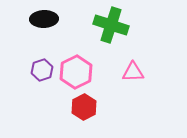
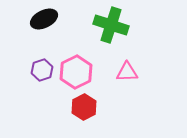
black ellipse: rotated 24 degrees counterclockwise
pink triangle: moved 6 px left
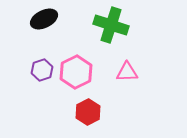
red hexagon: moved 4 px right, 5 px down
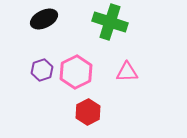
green cross: moved 1 px left, 3 px up
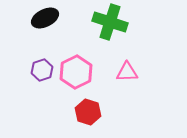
black ellipse: moved 1 px right, 1 px up
red hexagon: rotated 15 degrees counterclockwise
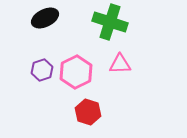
pink triangle: moved 7 px left, 8 px up
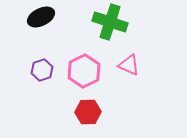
black ellipse: moved 4 px left, 1 px up
pink triangle: moved 9 px right, 1 px down; rotated 25 degrees clockwise
pink hexagon: moved 8 px right, 1 px up
red hexagon: rotated 20 degrees counterclockwise
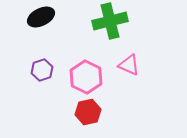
green cross: moved 1 px up; rotated 32 degrees counterclockwise
pink hexagon: moved 2 px right, 6 px down; rotated 8 degrees counterclockwise
red hexagon: rotated 10 degrees counterclockwise
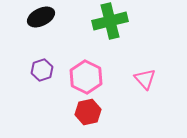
pink triangle: moved 16 px right, 14 px down; rotated 25 degrees clockwise
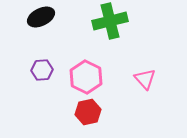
purple hexagon: rotated 15 degrees clockwise
